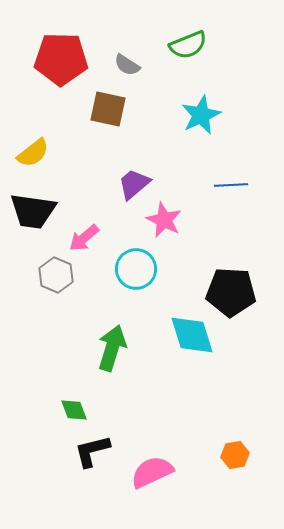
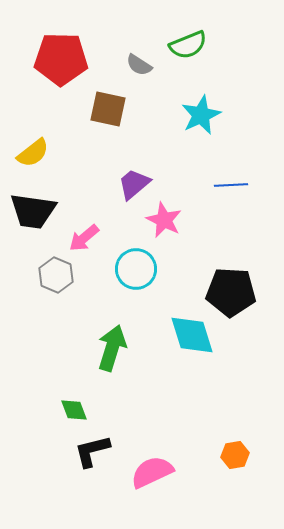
gray semicircle: moved 12 px right
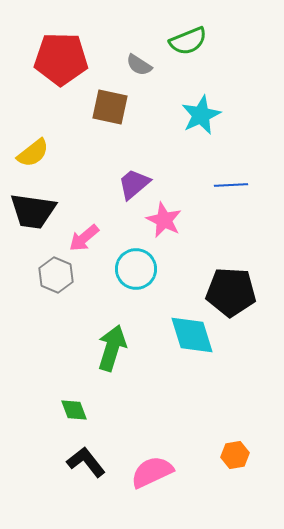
green semicircle: moved 4 px up
brown square: moved 2 px right, 2 px up
black L-shape: moved 6 px left, 11 px down; rotated 66 degrees clockwise
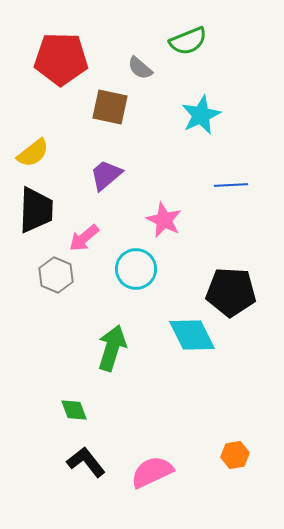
gray semicircle: moved 1 px right, 3 px down; rotated 8 degrees clockwise
purple trapezoid: moved 28 px left, 9 px up
black trapezoid: moved 3 px right, 1 px up; rotated 96 degrees counterclockwise
cyan diamond: rotated 9 degrees counterclockwise
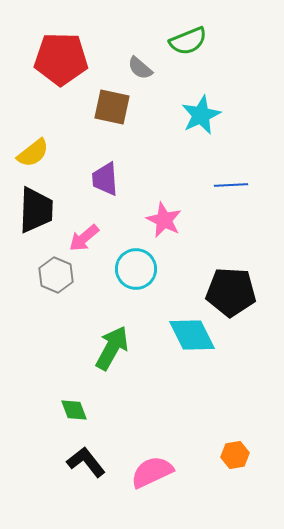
brown square: moved 2 px right
purple trapezoid: moved 1 px left, 4 px down; rotated 54 degrees counterclockwise
green arrow: rotated 12 degrees clockwise
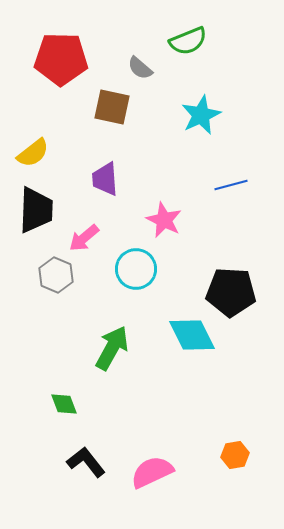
blue line: rotated 12 degrees counterclockwise
green diamond: moved 10 px left, 6 px up
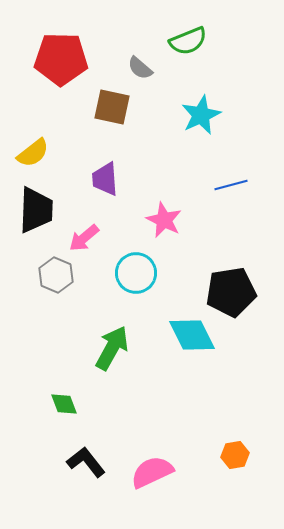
cyan circle: moved 4 px down
black pentagon: rotated 12 degrees counterclockwise
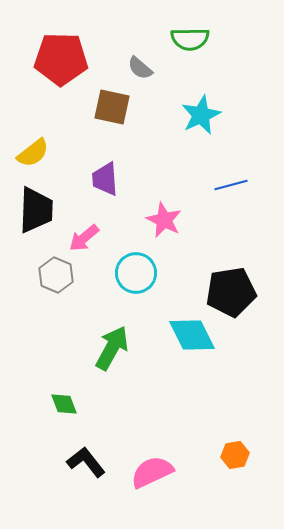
green semicircle: moved 2 px right, 2 px up; rotated 21 degrees clockwise
